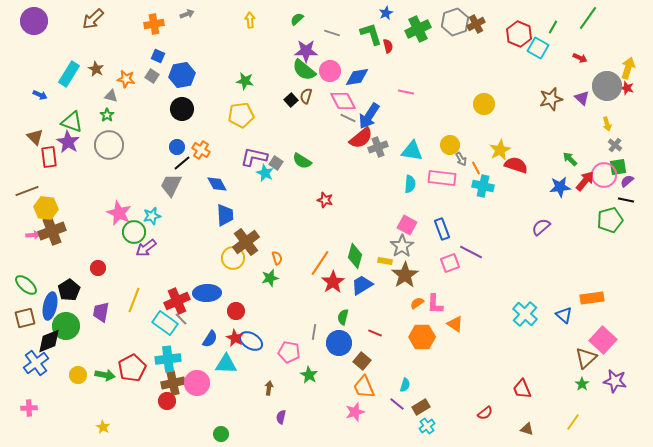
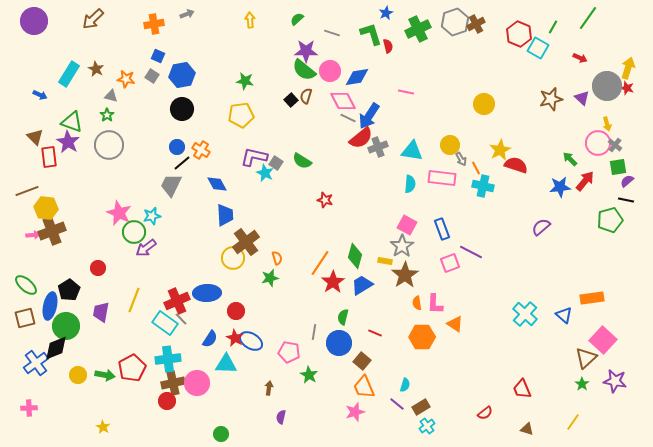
pink circle at (604, 175): moved 6 px left, 32 px up
orange semicircle at (417, 303): rotated 64 degrees counterclockwise
black diamond at (49, 341): moved 7 px right, 7 px down
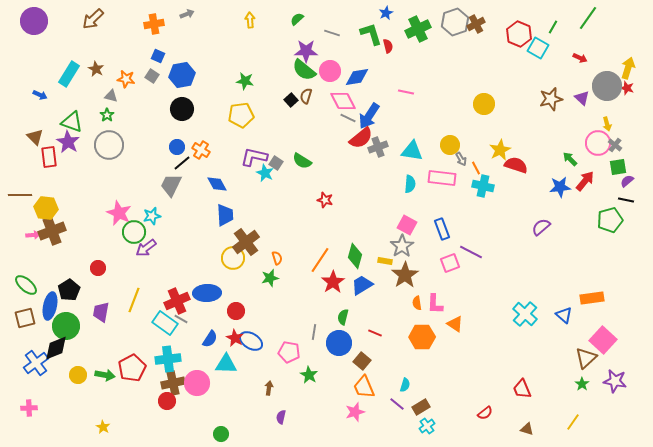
brown line at (27, 191): moved 7 px left, 4 px down; rotated 20 degrees clockwise
orange line at (320, 263): moved 3 px up
gray line at (181, 319): rotated 16 degrees counterclockwise
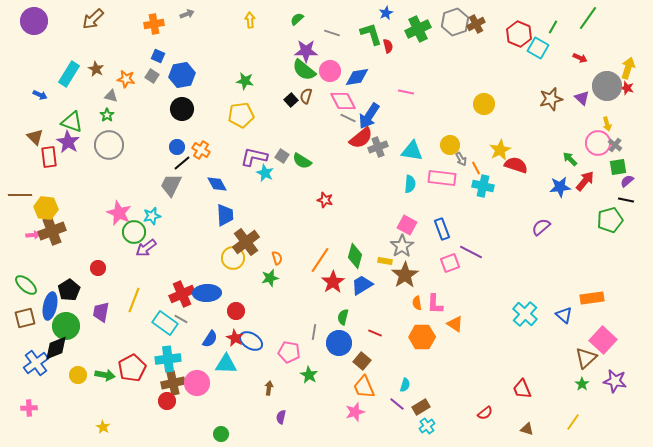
gray square at (276, 163): moved 6 px right, 7 px up
red cross at (177, 301): moved 5 px right, 7 px up
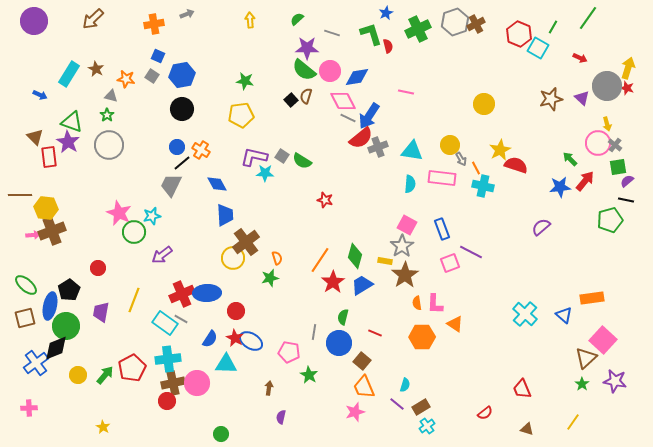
purple star at (306, 51): moved 1 px right, 3 px up
cyan star at (265, 173): rotated 24 degrees counterclockwise
purple arrow at (146, 248): moved 16 px right, 7 px down
green arrow at (105, 375): rotated 60 degrees counterclockwise
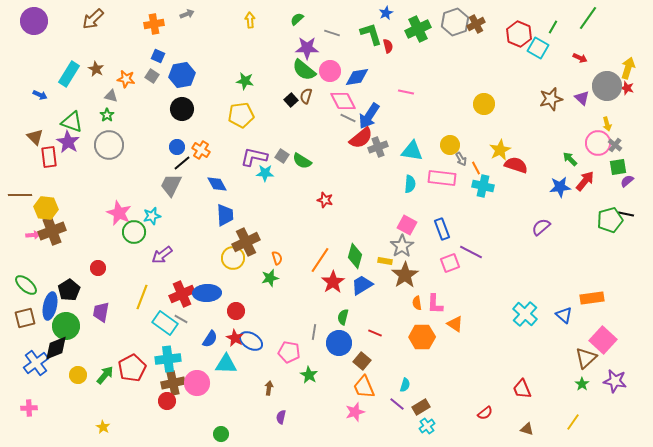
black line at (626, 200): moved 14 px down
brown cross at (246, 242): rotated 12 degrees clockwise
yellow line at (134, 300): moved 8 px right, 3 px up
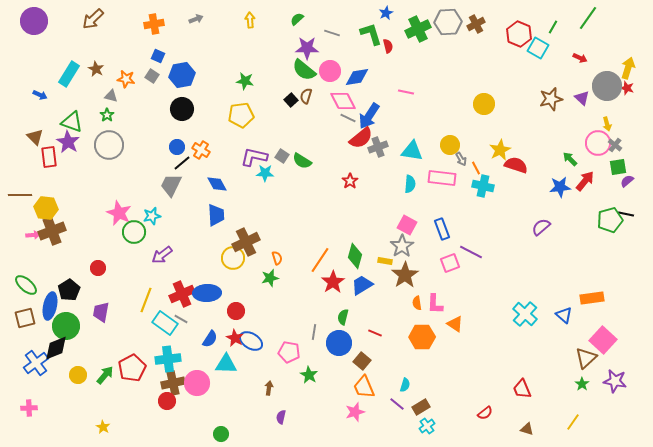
gray arrow at (187, 14): moved 9 px right, 5 px down
gray hexagon at (455, 22): moved 7 px left; rotated 16 degrees clockwise
red star at (325, 200): moved 25 px right, 19 px up; rotated 21 degrees clockwise
blue trapezoid at (225, 215): moved 9 px left
yellow line at (142, 297): moved 4 px right, 3 px down
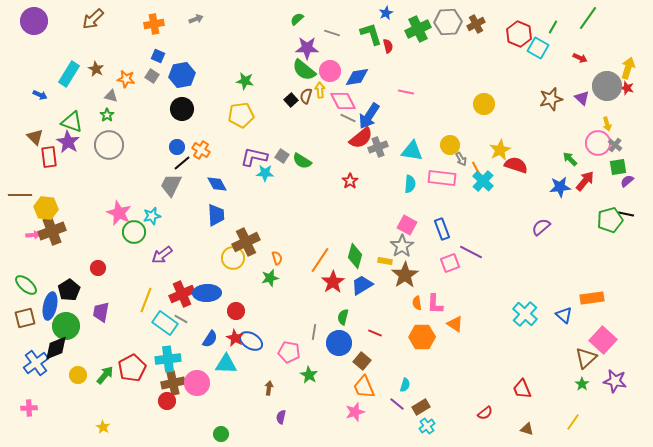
yellow arrow at (250, 20): moved 70 px right, 70 px down
cyan cross at (483, 186): moved 5 px up; rotated 30 degrees clockwise
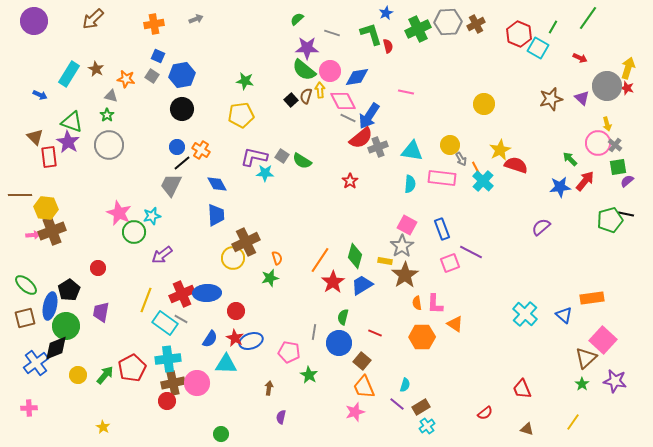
blue ellipse at (251, 341): rotated 50 degrees counterclockwise
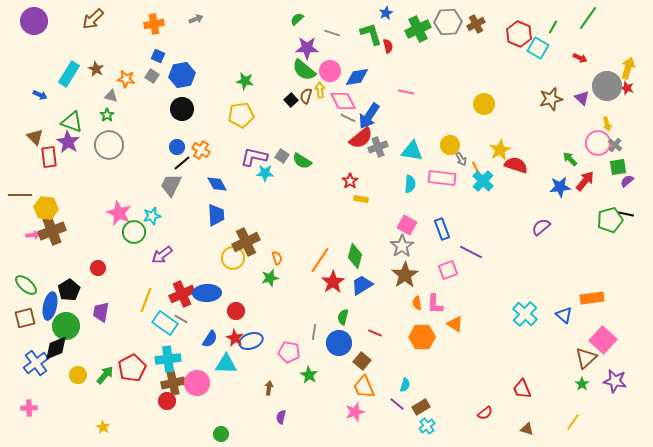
yellow rectangle at (385, 261): moved 24 px left, 62 px up
pink square at (450, 263): moved 2 px left, 7 px down
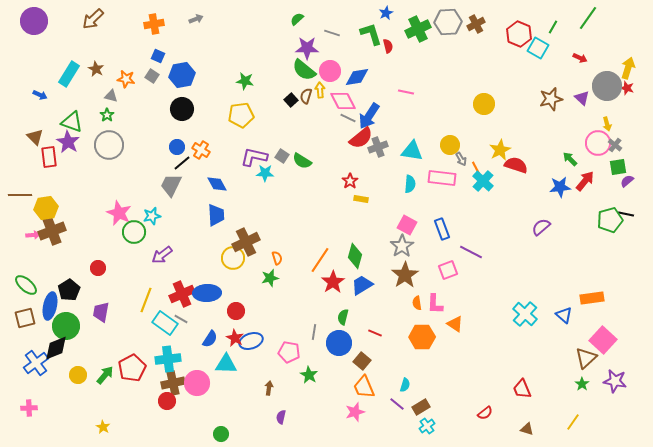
yellow hexagon at (46, 208): rotated 15 degrees counterclockwise
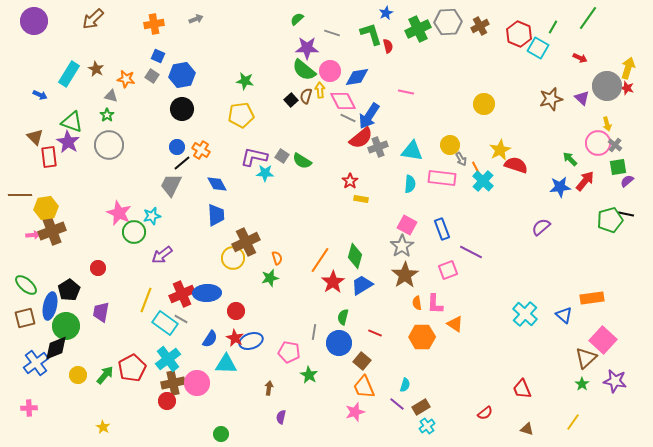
brown cross at (476, 24): moved 4 px right, 2 px down
cyan cross at (168, 359): rotated 30 degrees counterclockwise
